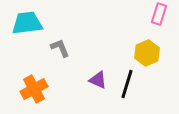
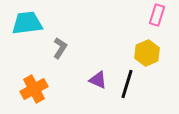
pink rectangle: moved 2 px left, 1 px down
gray L-shape: rotated 55 degrees clockwise
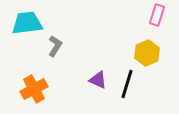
gray L-shape: moved 5 px left, 2 px up
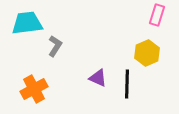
purple triangle: moved 2 px up
black line: rotated 16 degrees counterclockwise
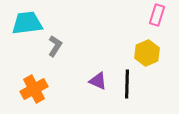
purple triangle: moved 3 px down
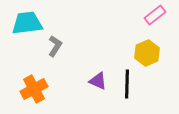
pink rectangle: moved 2 px left; rotated 35 degrees clockwise
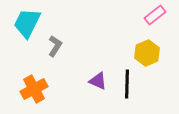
cyan trapezoid: rotated 56 degrees counterclockwise
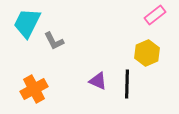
gray L-shape: moved 1 px left, 5 px up; rotated 120 degrees clockwise
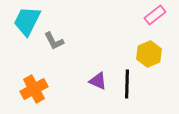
cyan trapezoid: moved 2 px up
yellow hexagon: moved 2 px right, 1 px down
